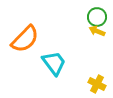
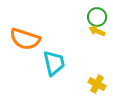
orange semicircle: rotated 64 degrees clockwise
cyan trapezoid: rotated 24 degrees clockwise
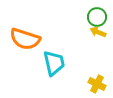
yellow arrow: moved 1 px right, 1 px down
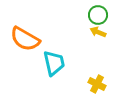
green circle: moved 1 px right, 2 px up
orange semicircle: rotated 12 degrees clockwise
